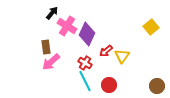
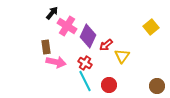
purple diamond: moved 1 px right, 2 px down
red arrow: moved 6 px up
pink arrow: moved 5 px right; rotated 126 degrees counterclockwise
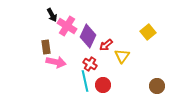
black arrow: moved 2 px down; rotated 112 degrees clockwise
yellow square: moved 3 px left, 5 px down
red cross: moved 5 px right, 1 px down
cyan line: rotated 15 degrees clockwise
red circle: moved 6 px left
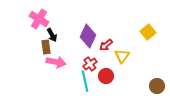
black arrow: moved 20 px down
pink cross: moved 28 px left, 7 px up
red cross: rotated 24 degrees clockwise
red circle: moved 3 px right, 9 px up
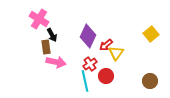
yellow square: moved 3 px right, 2 px down
yellow triangle: moved 6 px left, 3 px up
brown circle: moved 7 px left, 5 px up
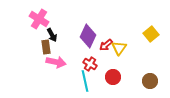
yellow triangle: moved 3 px right, 5 px up
red cross: rotated 24 degrees counterclockwise
red circle: moved 7 px right, 1 px down
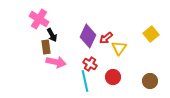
red arrow: moved 7 px up
